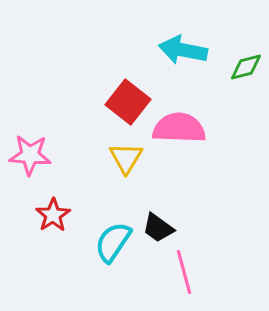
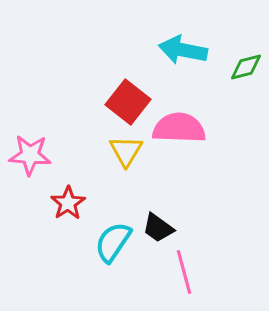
yellow triangle: moved 7 px up
red star: moved 15 px right, 12 px up
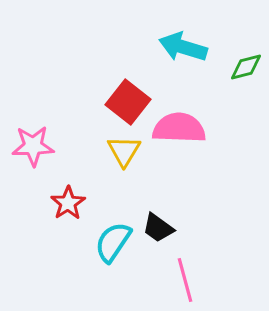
cyan arrow: moved 3 px up; rotated 6 degrees clockwise
yellow triangle: moved 2 px left
pink star: moved 3 px right, 9 px up; rotated 6 degrees counterclockwise
pink line: moved 1 px right, 8 px down
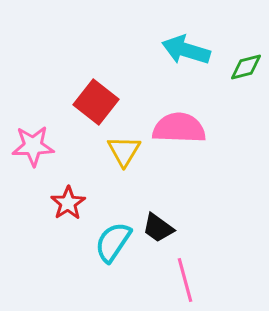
cyan arrow: moved 3 px right, 3 px down
red square: moved 32 px left
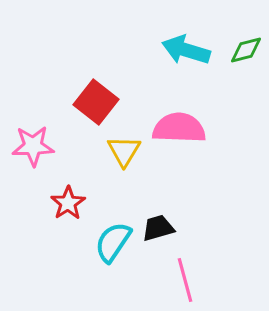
green diamond: moved 17 px up
black trapezoid: rotated 128 degrees clockwise
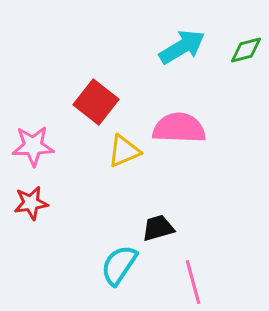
cyan arrow: moved 4 px left, 3 px up; rotated 132 degrees clockwise
yellow triangle: rotated 36 degrees clockwise
red star: moved 37 px left; rotated 24 degrees clockwise
cyan semicircle: moved 6 px right, 23 px down
pink line: moved 8 px right, 2 px down
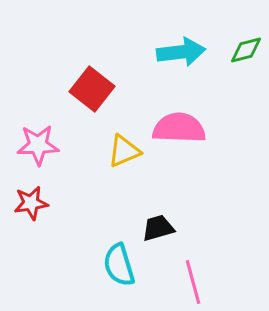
cyan arrow: moved 1 px left, 5 px down; rotated 24 degrees clockwise
red square: moved 4 px left, 13 px up
pink star: moved 5 px right, 1 px up
cyan semicircle: rotated 51 degrees counterclockwise
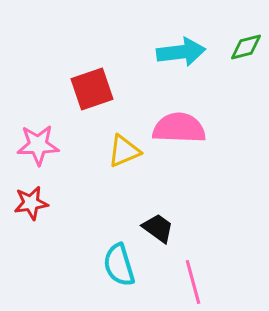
green diamond: moved 3 px up
red square: rotated 33 degrees clockwise
black trapezoid: rotated 52 degrees clockwise
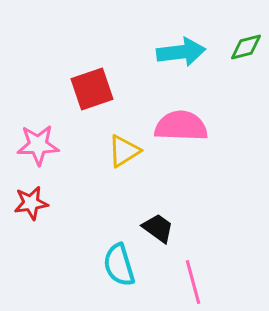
pink semicircle: moved 2 px right, 2 px up
yellow triangle: rotated 9 degrees counterclockwise
